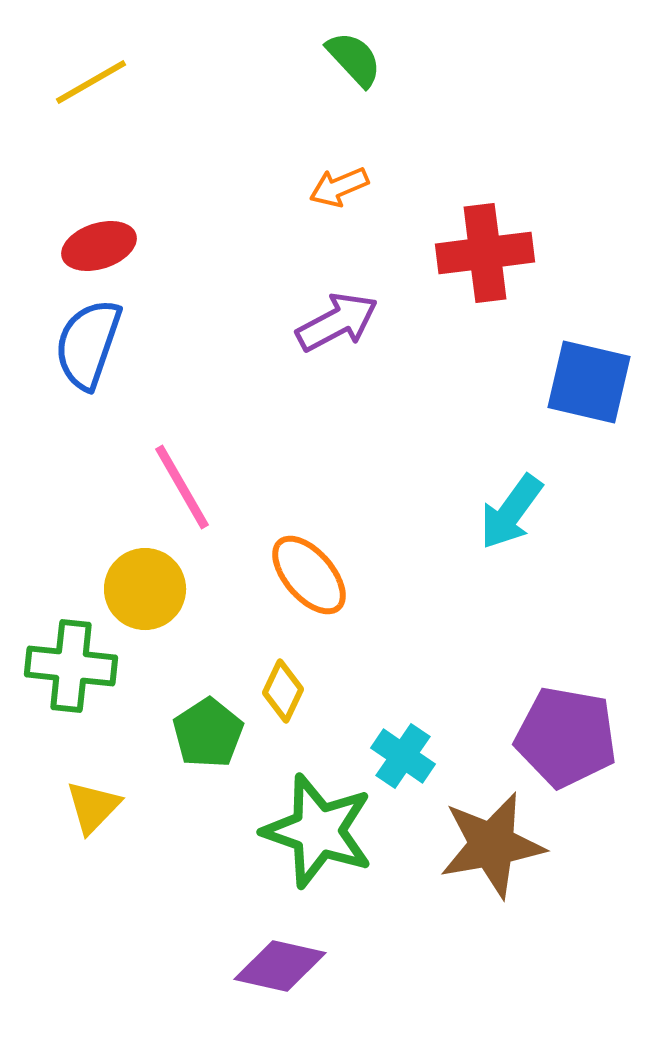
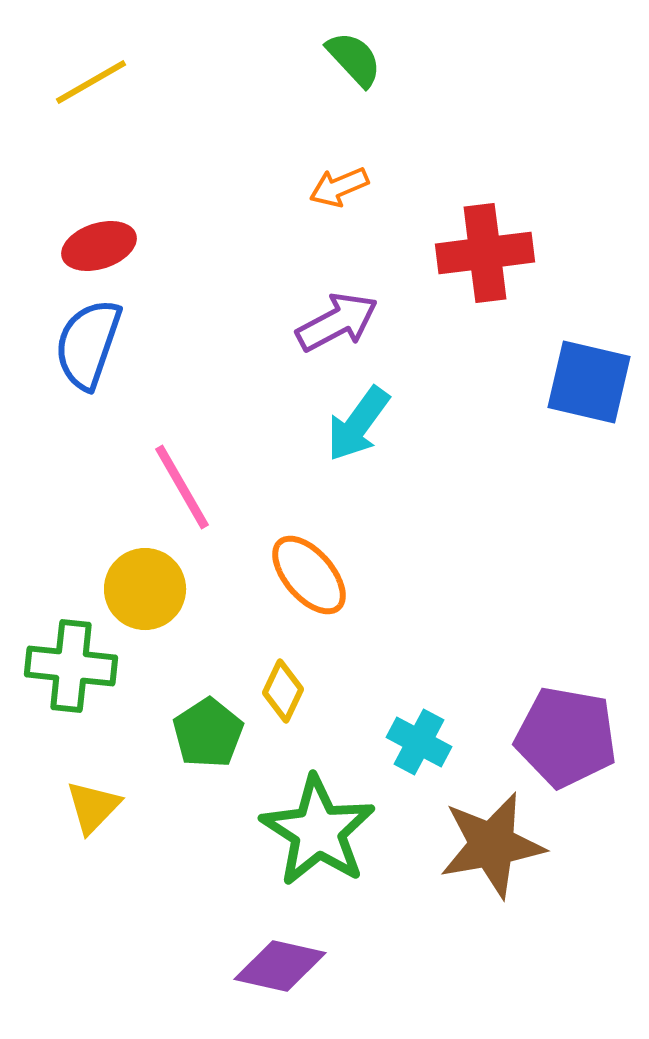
cyan arrow: moved 153 px left, 88 px up
cyan cross: moved 16 px right, 14 px up; rotated 6 degrees counterclockwise
green star: rotated 14 degrees clockwise
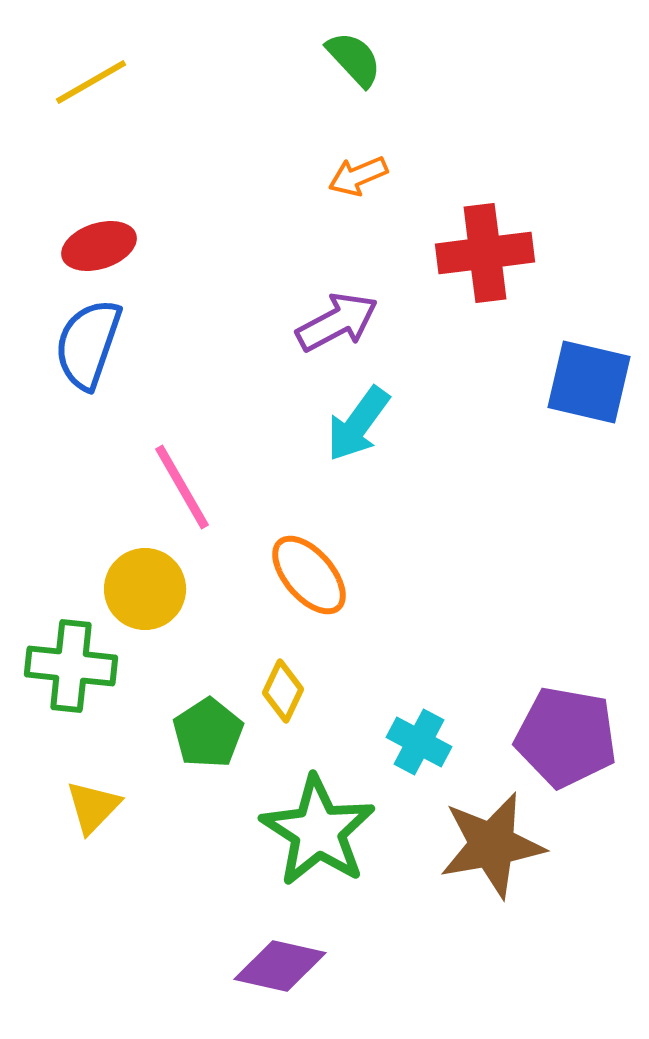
orange arrow: moved 19 px right, 11 px up
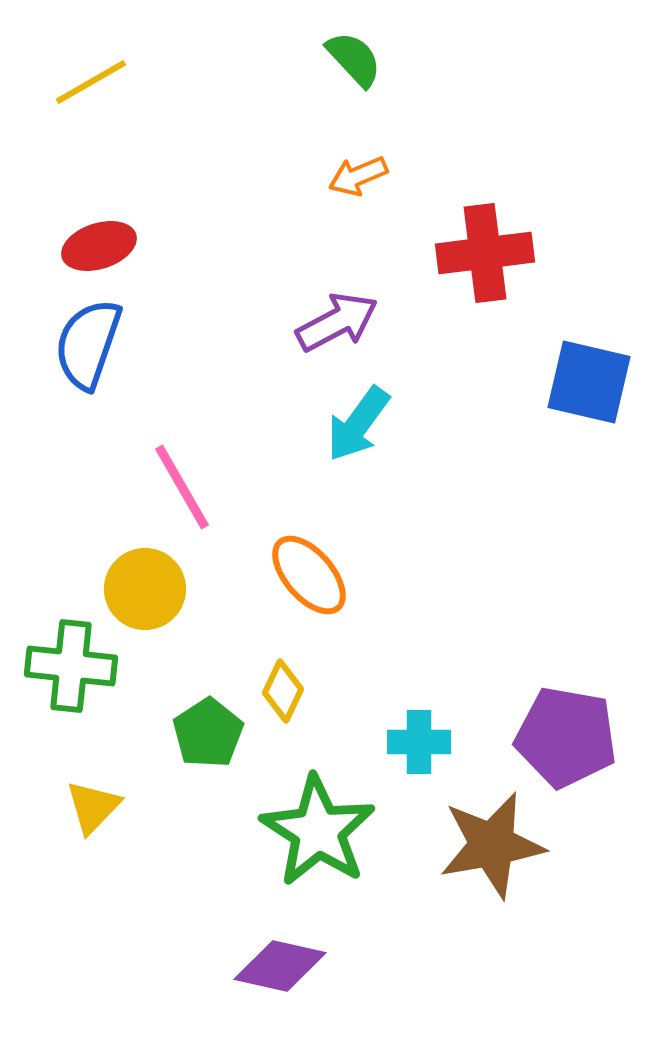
cyan cross: rotated 28 degrees counterclockwise
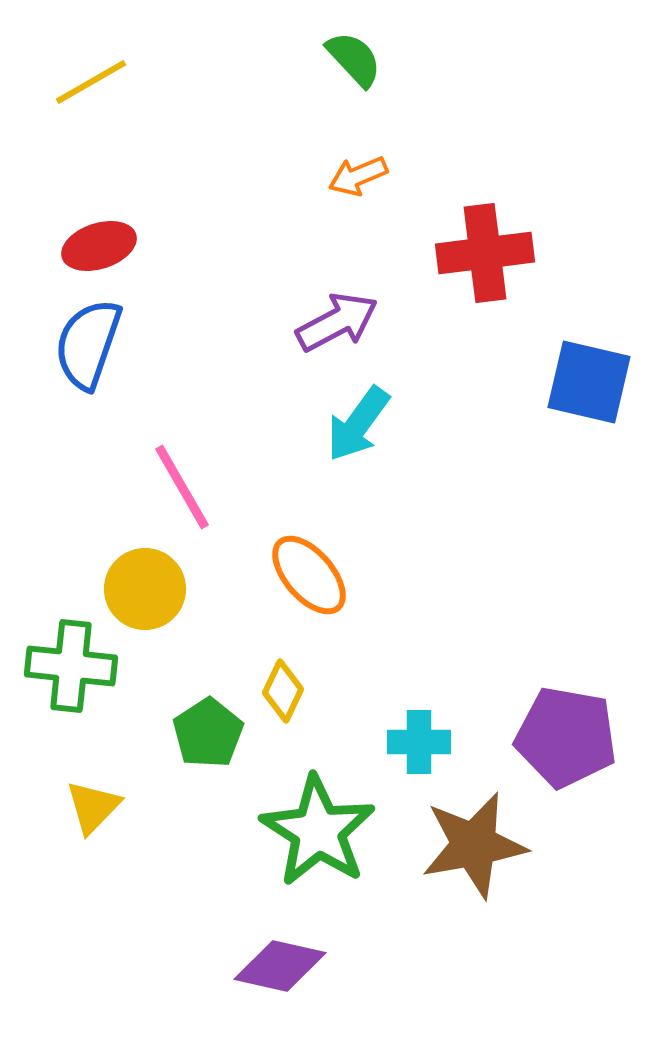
brown star: moved 18 px left
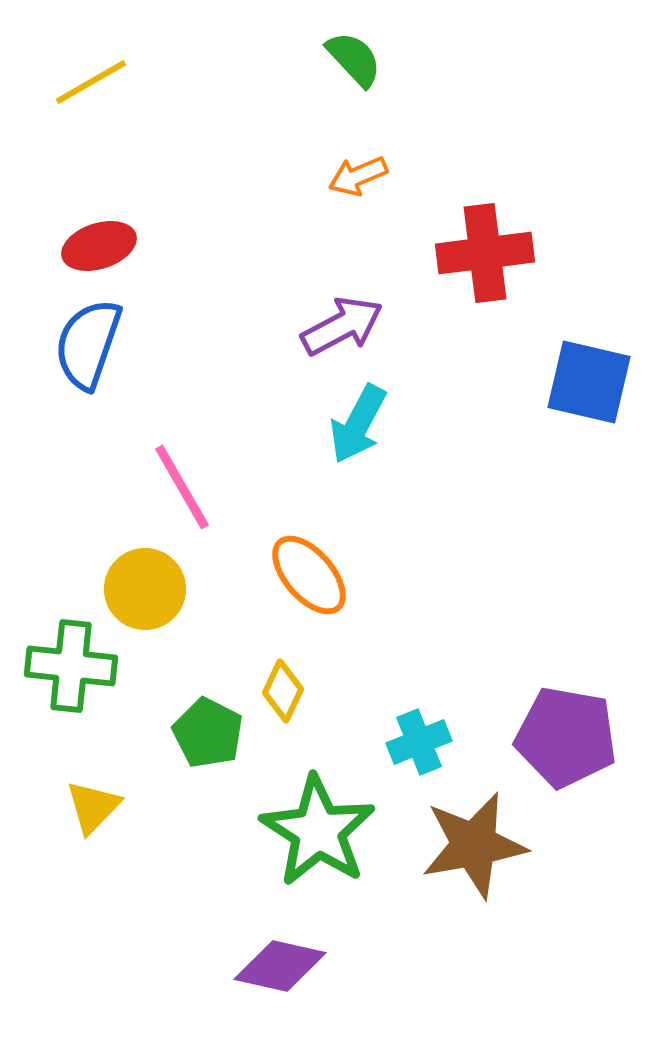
purple arrow: moved 5 px right, 4 px down
cyan arrow: rotated 8 degrees counterclockwise
green pentagon: rotated 12 degrees counterclockwise
cyan cross: rotated 22 degrees counterclockwise
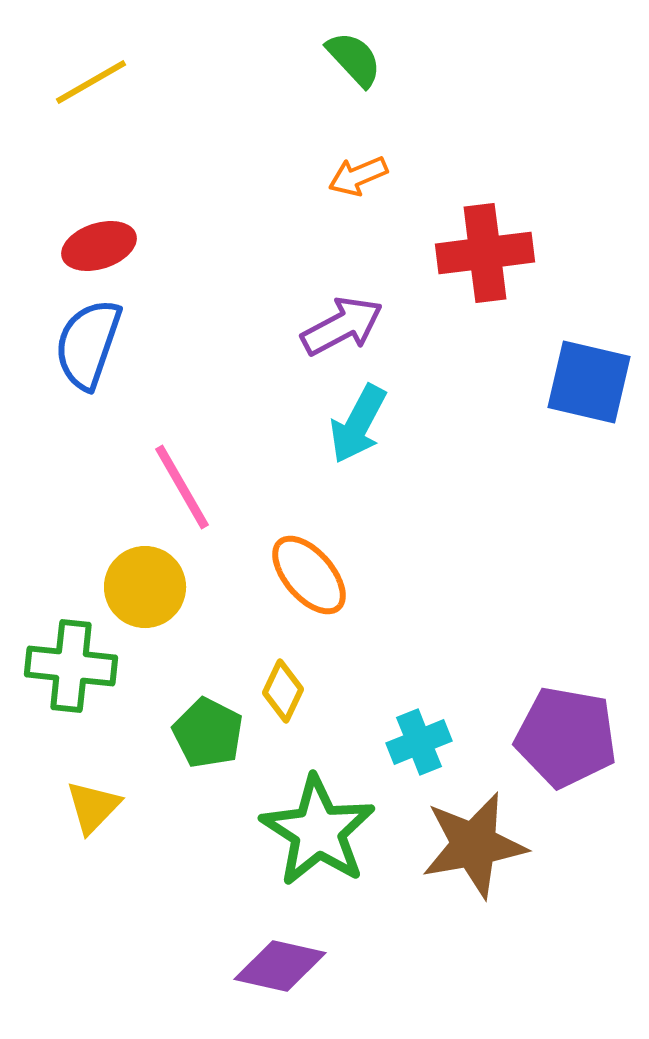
yellow circle: moved 2 px up
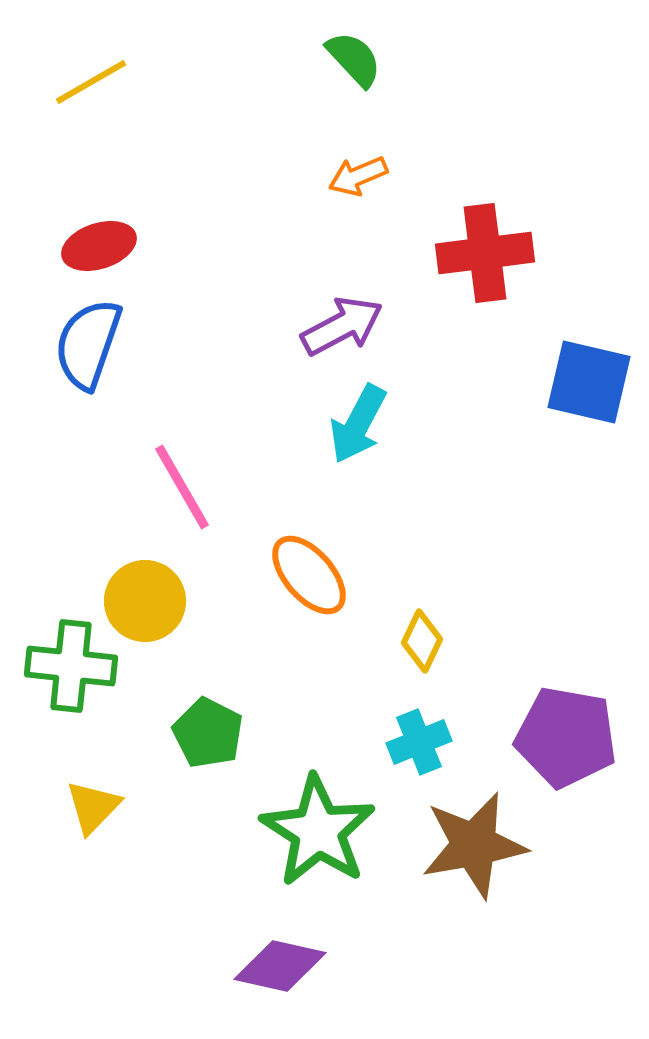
yellow circle: moved 14 px down
yellow diamond: moved 139 px right, 50 px up
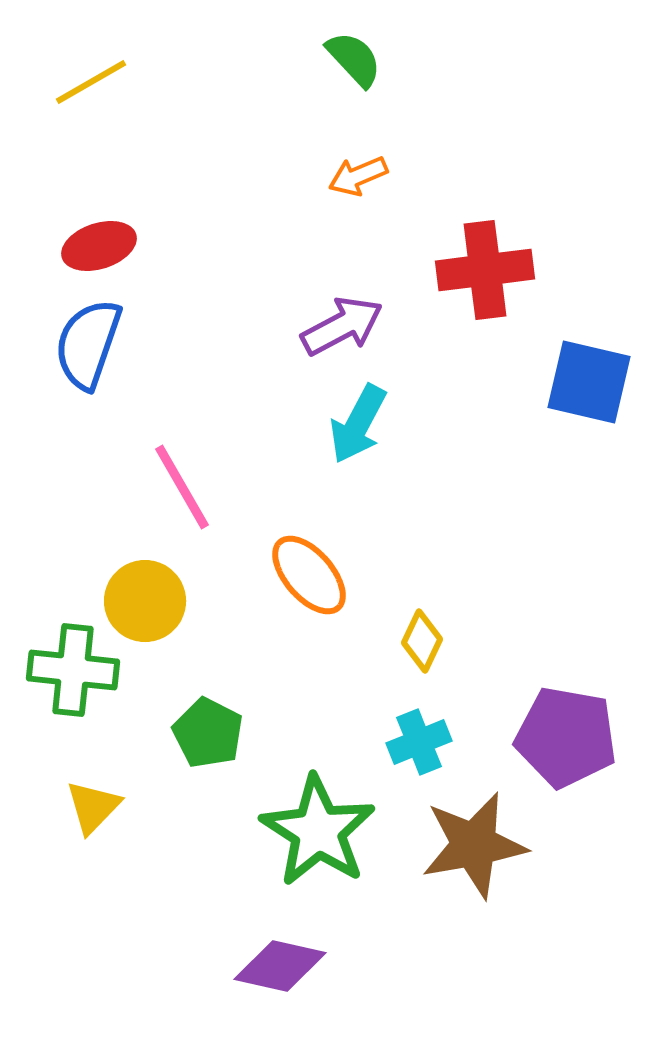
red cross: moved 17 px down
green cross: moved 2 px right, 4 px down
